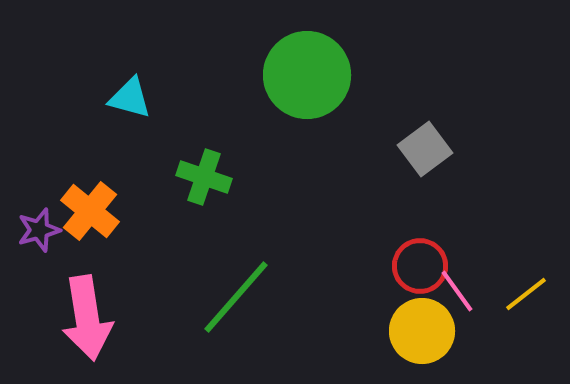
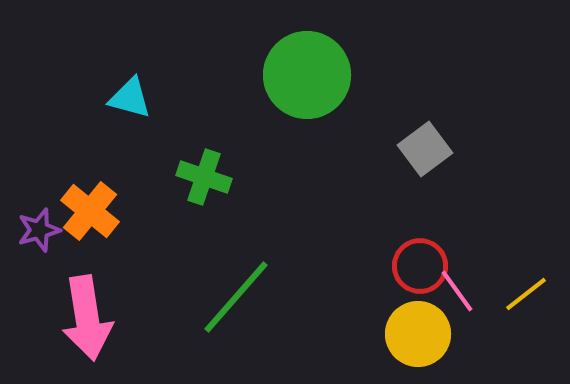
yellow circle: moved 4 px left, 3 px down
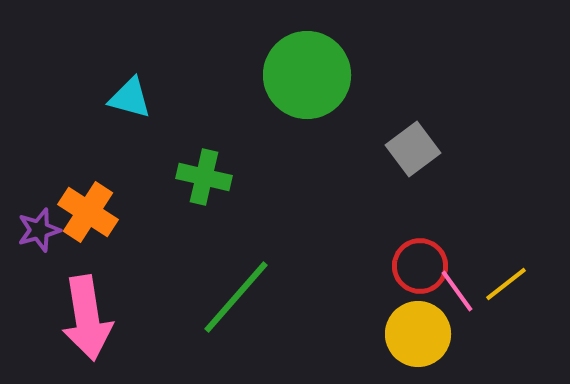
gray square: moved 12 px left
green cross: rotated 6 degrees counterclockwise
orange cross: moved 2 px left, 1 px down; rotated 6 degrees counterclockwise
yellow line: moved 20 px left, 10 px up
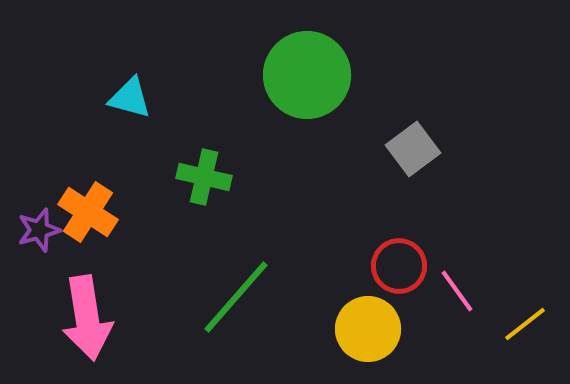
red circle: moved 21 px left
yellow line: moved 19 px right, 40 px down
yellow circle: moved 50 px left, 5 px up
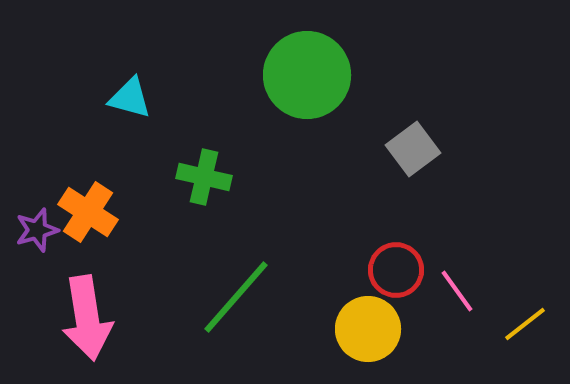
purple star: moved 2 px left
red circle: moved 3 px left, 4 px down
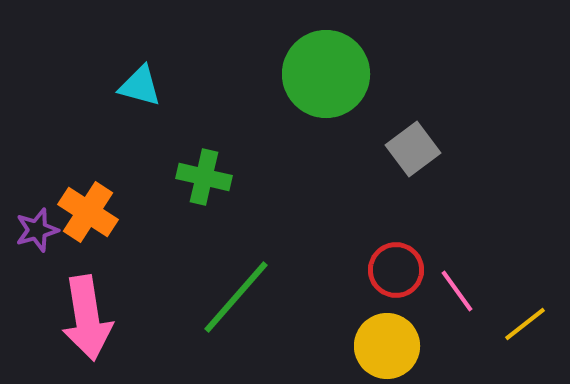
green circle: moved 19 px right, 1 px up
cyan triangle: moved 10 px right, 12 px up
yellow circle: moved 19 px right, 17 px down
